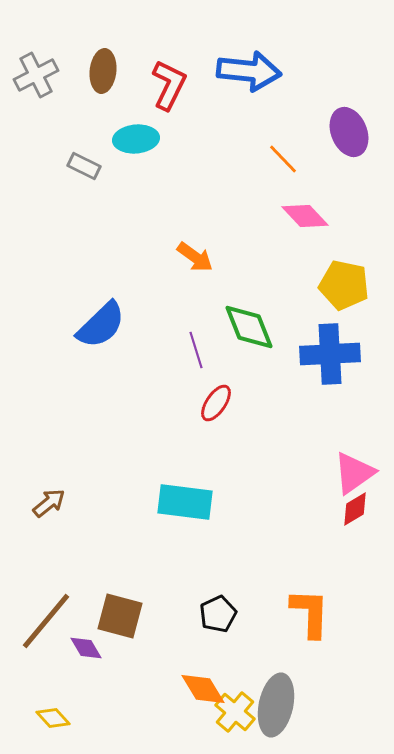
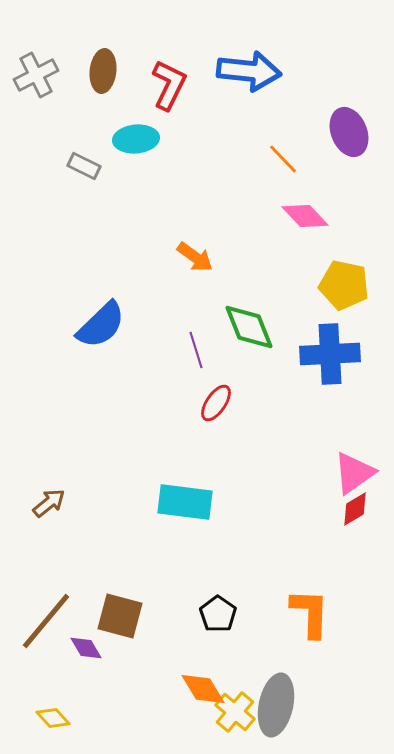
black pentagon: rotated 12 degrees counterclockwise
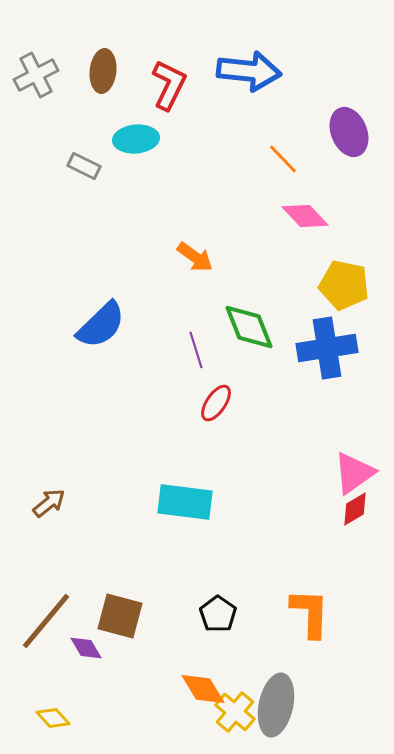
blue cross: moved 3 px left, 6 px up; rotated 6 degrees counterclockwise
